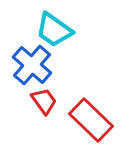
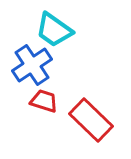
blue cross: rotated 15 degrees clockwise
red trapezoid: rotated 36 degrees counterclockwise
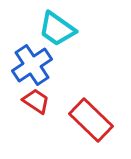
cyan trapezoid: moved 3 px right, 1 px up
red trapezoid: moved 8 px left; rotated 16 degrees clockwise
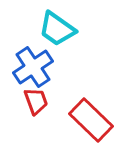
blue cross: moved 1 px right, 2 px down
red trapezoid: rotated 36 degrees clockwise
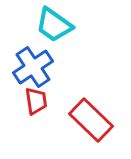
cyan trapezoid: moved 3 px left, 4 px up
red trapezoid: rotated 12 degrees clockwise
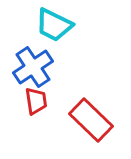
cyan trapezoid: rotated 9 degrees counterclockwise
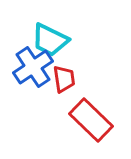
cyan trapezoid: moved 4 px left, 15 px down
red trapezoid: moved 28 px right, 22 px up
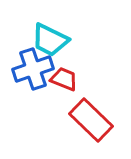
blue cross: moved 2 px down; rotated 15 degrees clockwise
red trapezoid: rotated 60 degrees counterclockwise
